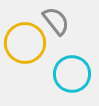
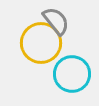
yellow circle: moved 16 px right
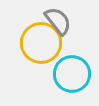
gray semicircle: moved 2 px right
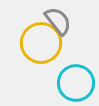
cyan circle: moved 4 px right, 9 px down
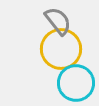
yellow circle: moved 20 px right, 6 px down
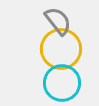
cyan circle: moved 14 px left
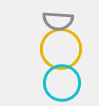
gray semicircle: rotated 132 degrees clockwise
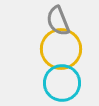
gray semicircle: rotated 64 degrees clockwise
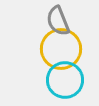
cyan circle: moved 3 px right, 3 px up
